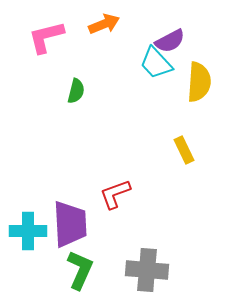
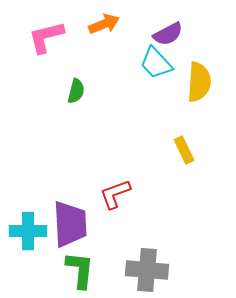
purple semicircle: moved 2 px left, 7 px up
green L-shape: rotated 18 degrees counterclockwise
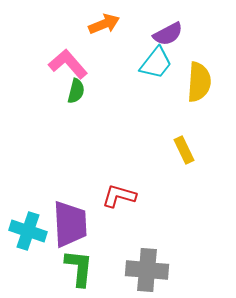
pink L-shape: moved 22 px right, 27 px down; rotated 63 degrees clockwise
cyan trapezoid: rotated 99 degrees counterclockwise
red L-shape: moved 4 px right, 2 px down; rotated 36 degrees clockwise
cyan cross: rotated 18 degrees clockwise
green L-shape: moved 1 px left, 2 px up
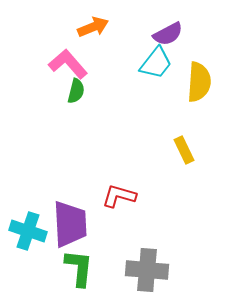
orange arrow: moved 11 px left, 3 px down
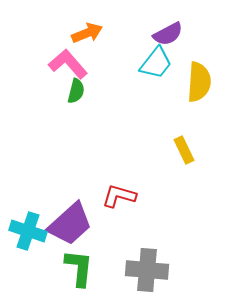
orange arrow: moved 6 px left, 6 px down
purple trapezoid: rotated 51 degrees clockwise
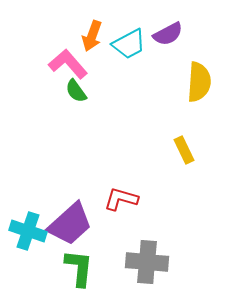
orange arrow: moved 5 px right, 3 px down; rotated 132 degrees clockwise
cyan trapezoid: moved 27 px left, 19 px up; rotated 24 degrees clockwise
green semicircle: rotated 130 degrees clockwise
red L-shape: moved 2 px right, 3 px down
gray cross: moved 8 px up
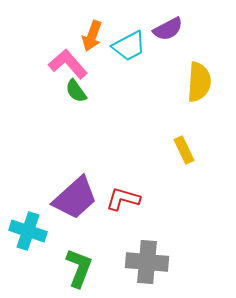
purple semicircle: moved 5 px up
cyan trapezoid: moved 2 px down
red L-shape: moved 2 px right
purple trapezoid: moved 5 px right, 26 px up
green L-shape: rotated 15 degrees clockwise
